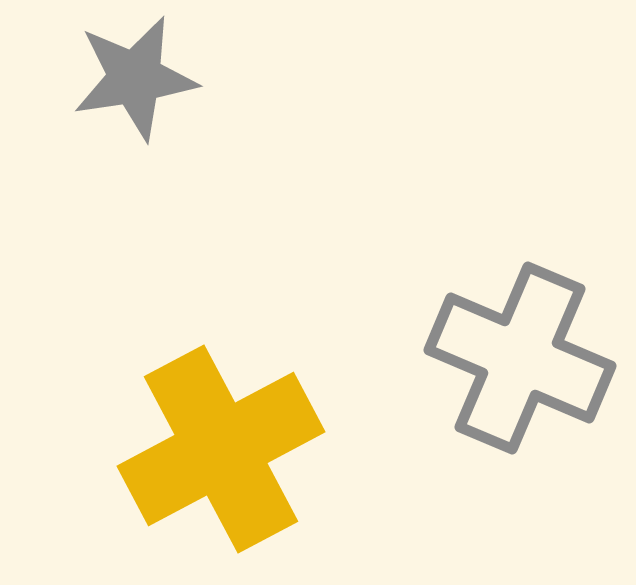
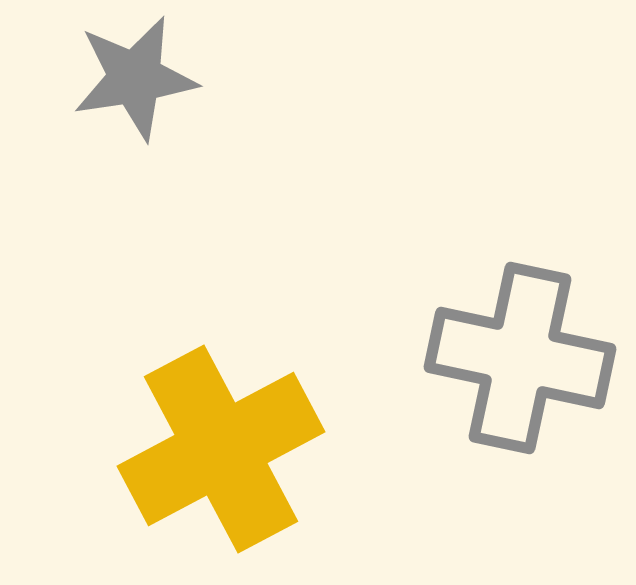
gray cross: rotated 11 degrees counterclockwise
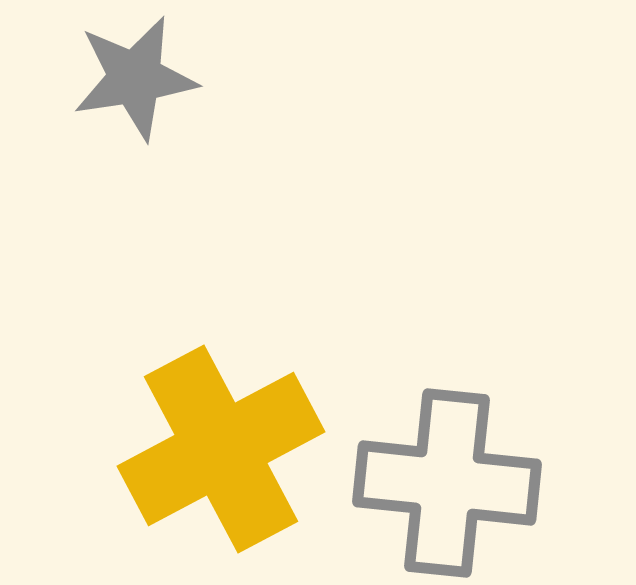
gray cross: moved 73 px left, 125 px down; rotated 6 degrees counterclockwise
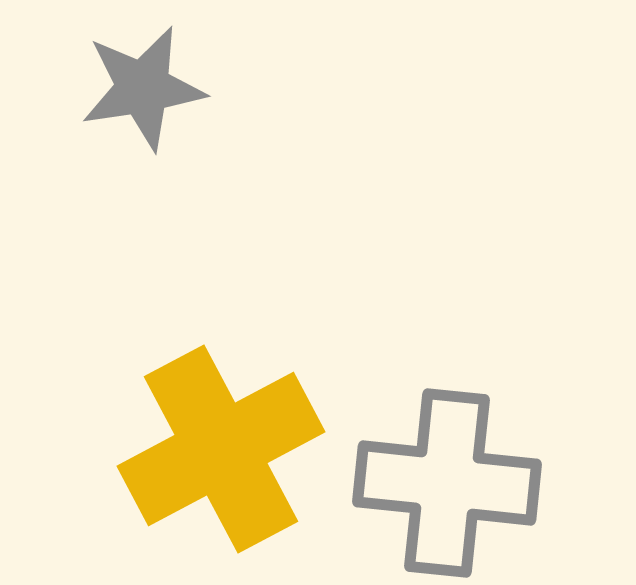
gray star: moved 8 px right, 10 px down
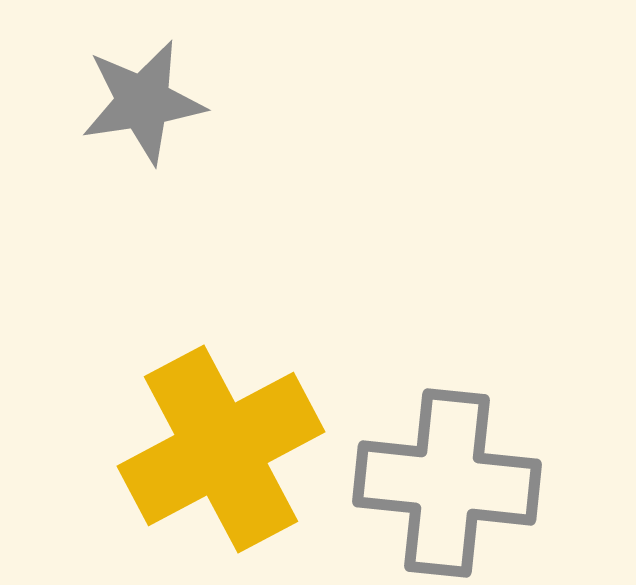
gray star: moved 14 px down
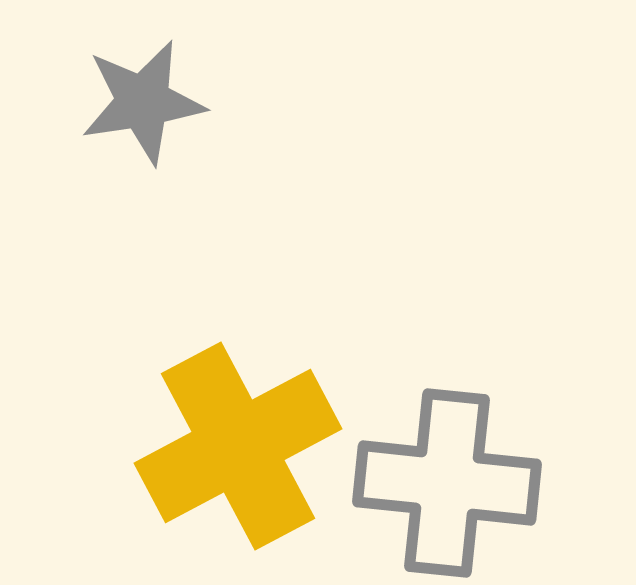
yellow cross: moved 17 px right, 3 px up
